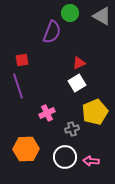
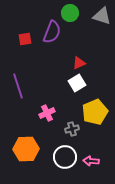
gray triangle: rotated 12 degrees counterclockwise
red square: moved 3 px right, 21 px up
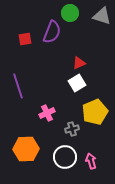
pink arrow: rotated 70 degrees clockwise
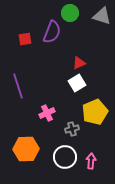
pink arrow: rotated 21 degrees clockwise
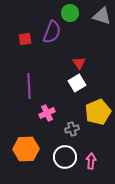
red triangle: rotated 40 degrees counterclockwise
purple line: moved 11 px right; rotated 15 degrees clockwise
yellow pentagon: moved 3 px right
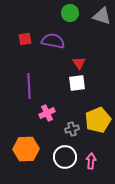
purple semicircle: moved 1 px right, 9 px down; rotated 100 degrees counterclockwise
white square: rotated 24 degrees clockwise
yellow pentagon: moved 8 px down
